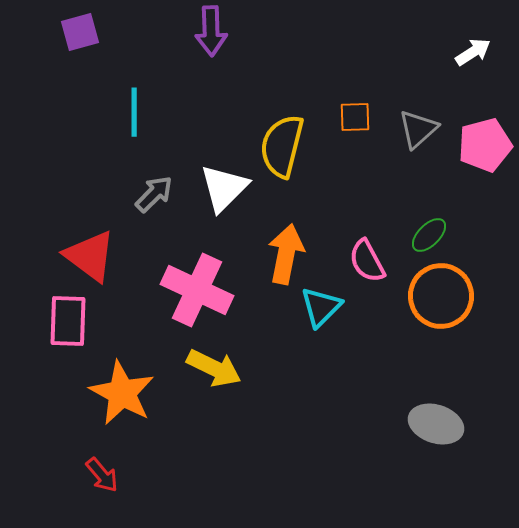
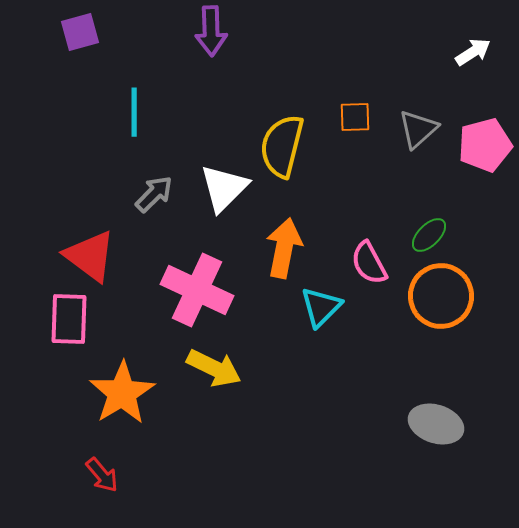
orange arrow: moved 2 px left, 6 px up
pink semicircle: moved 2 px right, 2 px down
pink rectangle: moved 1 px right, 2 px up
orange star: rotated 12 degrees clockwise
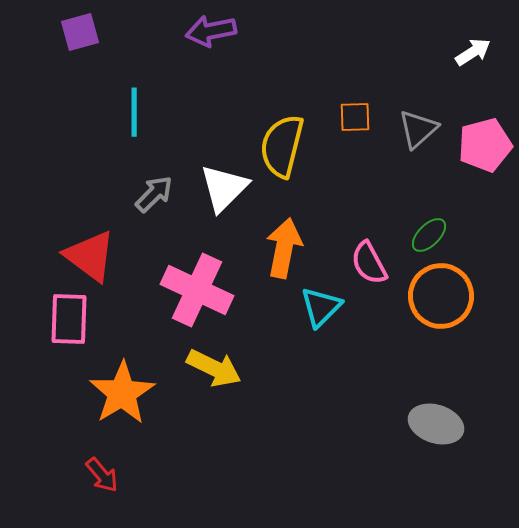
purple arrow: rotated 81 degrees clockwise
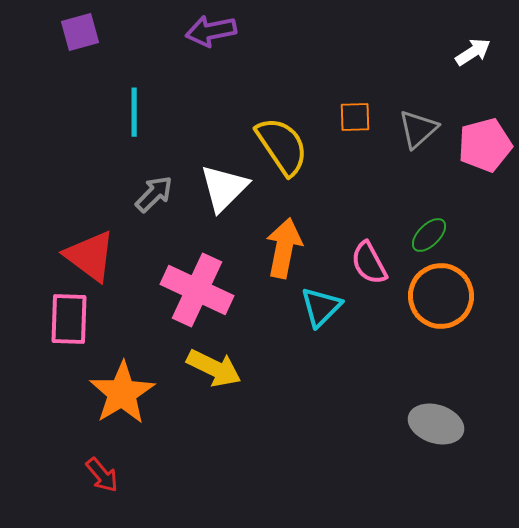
yellow semicircle: rotated 132 degrees clockwise
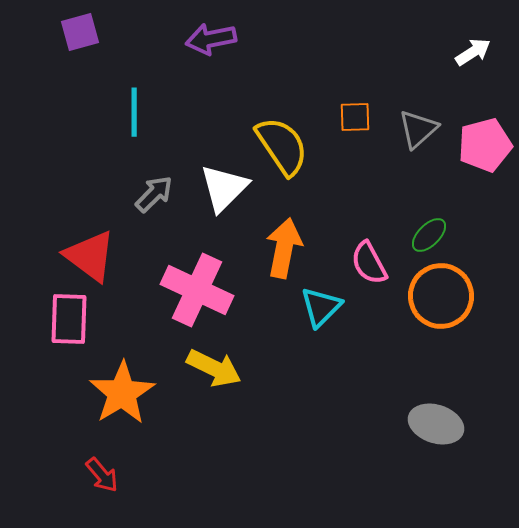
purple arrow: moved 8 px down
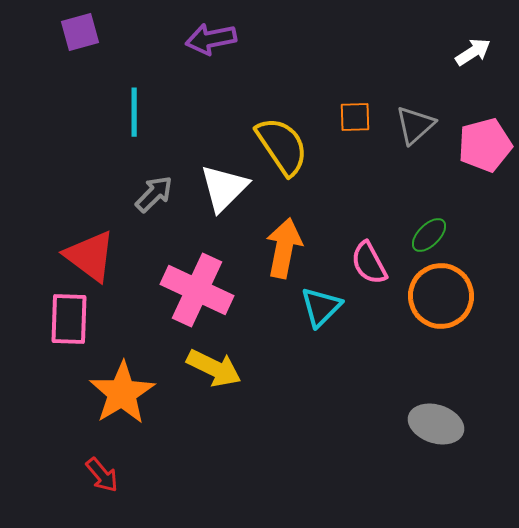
gray triangle: moved 3 px left, 4 px up
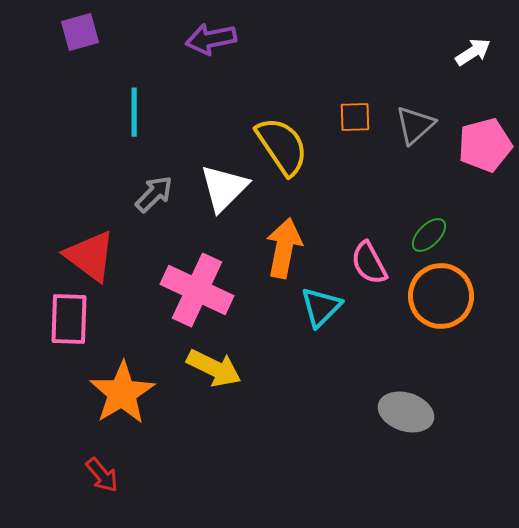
gray ellipse: moved 30 px left, 12 px up
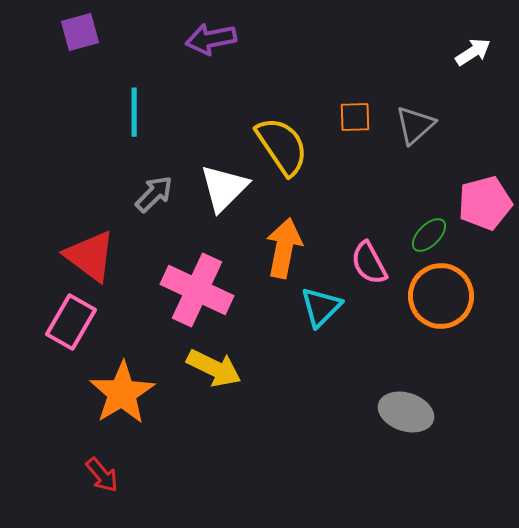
pink pentagon: moved 58 px down
pink rectangle: moved 2 px right, 3 px down; rotated 28 degrees clockwise
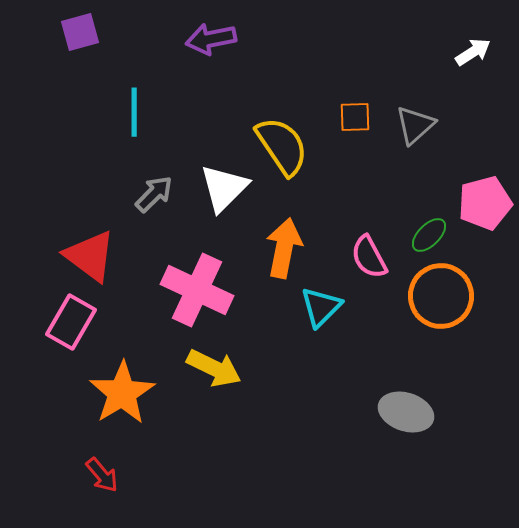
pink semicircle: moved 6 px up
